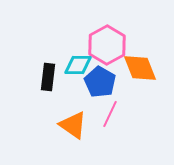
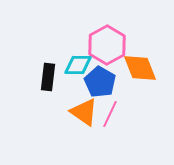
orange triangle: moved 11 px right, 13 px up
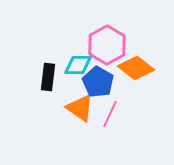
orange diamond: moved 4 px left; rotated 30 degrees counterclockwise
blue pentagon: moved 2 px left
orange triangle: moved 4 px left, 4 px up
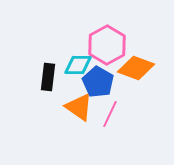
orange diamond: rotated 18 degrees counterclockwise
orange triangle: moved 1 px left, 1 px up
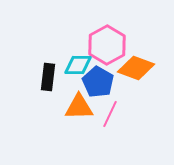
orange triangle: rotated 36 degrees counterclockwise
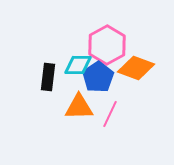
blue pentagon: moved 5 px up; rotated 8 degrees clockwise
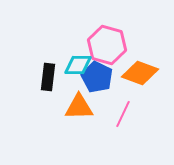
pink hexagon: rotated 15 degrees counterclockwise
orange diamond: moved 4 px right, 5 px down
blue pentagon: moved 1 px left; rotated 12 degrees counterclockwise
pink line: moved 13 px right
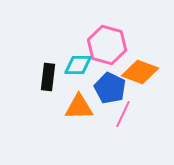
orange diamond: moved 1 px up
blue pentagon: moved 13 px right, 11 px down
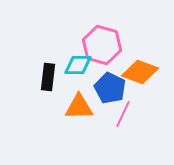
pink hexagon: moved 5 px left
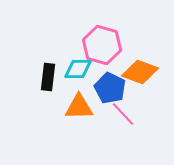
cyan diamond: moved 4 px down
pink line: rotated 68 degrees counterclockwise
